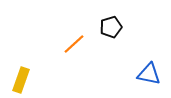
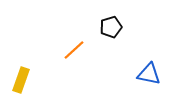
orange line: moved 6 px down
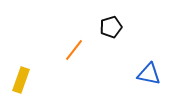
orange line: rotated 10 degrees counterclockwise
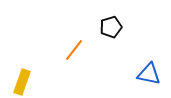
yellow rectangle: moved 1 px right, 2 px down
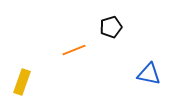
orange line: rotated 30 degrees clockwise
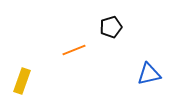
blue triangle: rotated 25 degrees counterclockwise
yellow rectangle: moved 1 px up
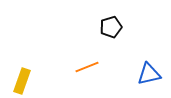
orange line: moved 13 px right, 17 px down
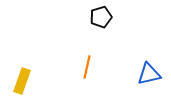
black pentagon: moved 10 px left, 10 px up
orange line: rotated 55 degrees counterclockwise
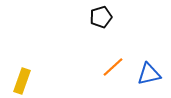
orange line: moved 26 px right; rotated 35 degrees clockwise
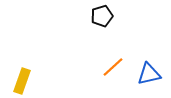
black pentagon: moved 1 px right, 1 px up
